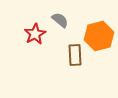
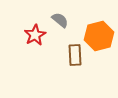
red star: moved 1 px down
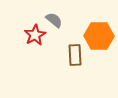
gray semicircle: moved 6 px left
orange hexagon: rotated 16 degrees clockwise
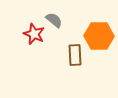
red star: moved 1 px left, 1 px up; rotated 20 degrees counterclockwise
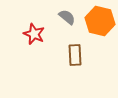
gray semicircle: moved 13 px right, 3 px up
orange hexagon: moved 1 px right, 15 px up; rotated 12 degrees clockwise
